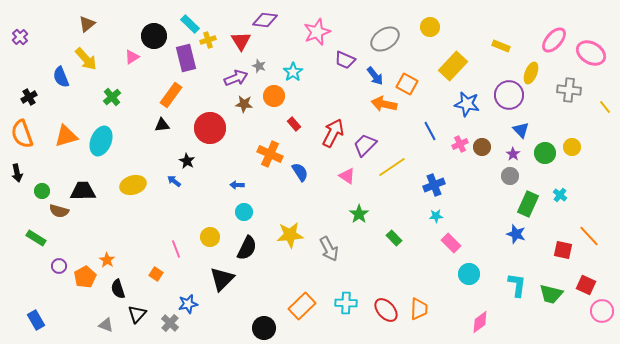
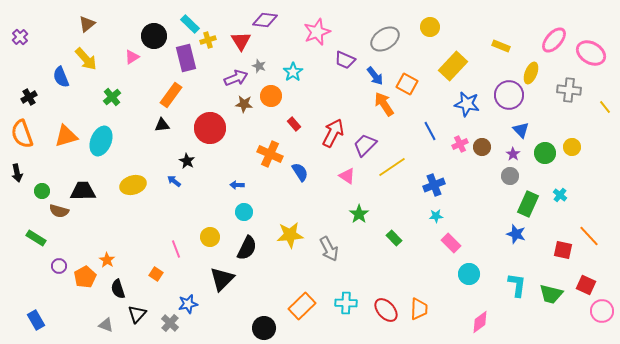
orange circle at (274, 96): moved 3 px left
orange arrow at (384, 104): rotated 45 degrees clockwise
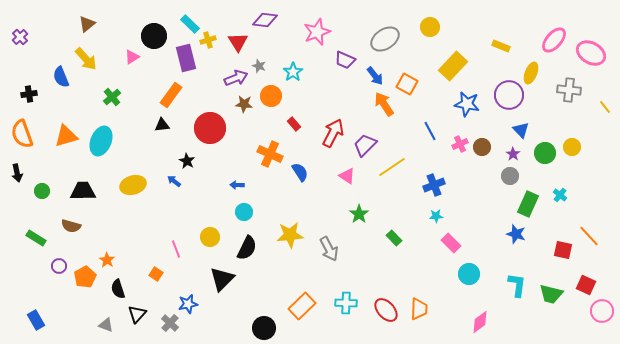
red triangle at (241, 41): moved 3 px left, 1 px down
black cross at (29, 97): moved 3 px up; rotated 21 degrees clockwise
brown semicircle at (59, 211): moved 12 px right, 15 px down
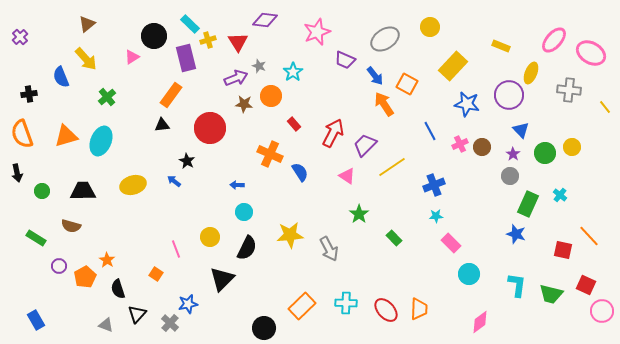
green cross at (112, 97): moved 5 px left
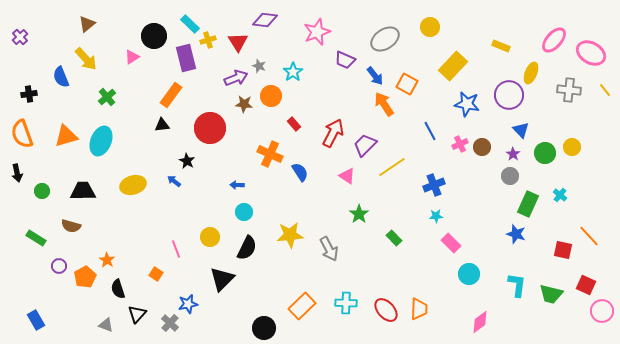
yellow line at (605, 107): moved 17 px up
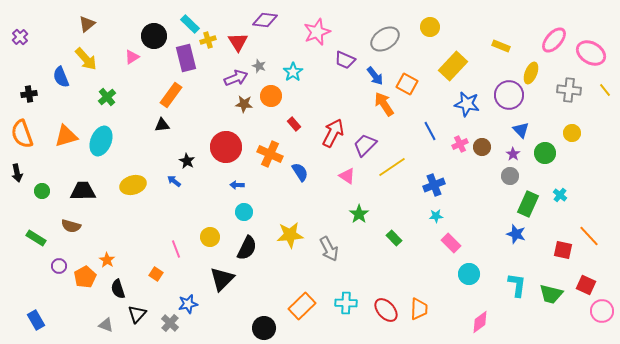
red circle at (210, 128): moved 16 px right, 19 px down
yellow circle at (572, 147): moved 14 px up
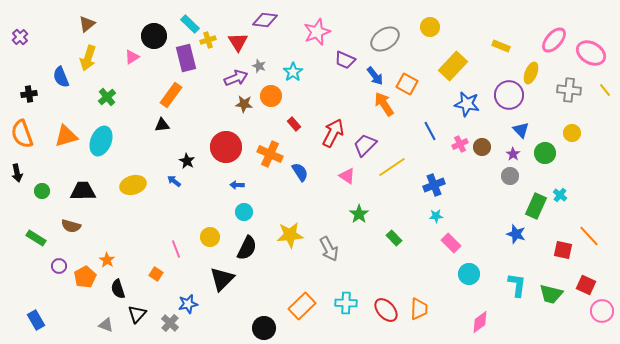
yellow arrow at (86, 59): moved 2 px right, 1 px up; rotated 60 degrees clockwise
green rectangle at (528, 204): moved 8 px right, 2 px down
